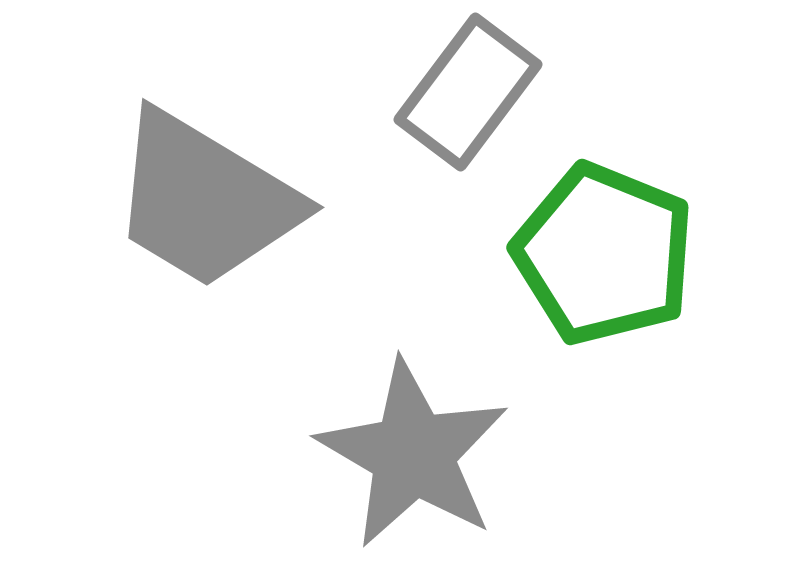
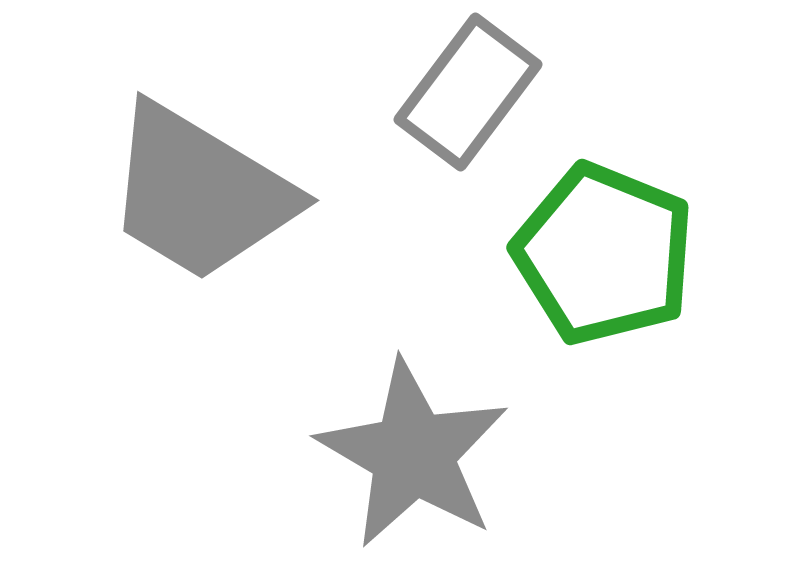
gray trapezoid: moved 5 px left, 7 px up
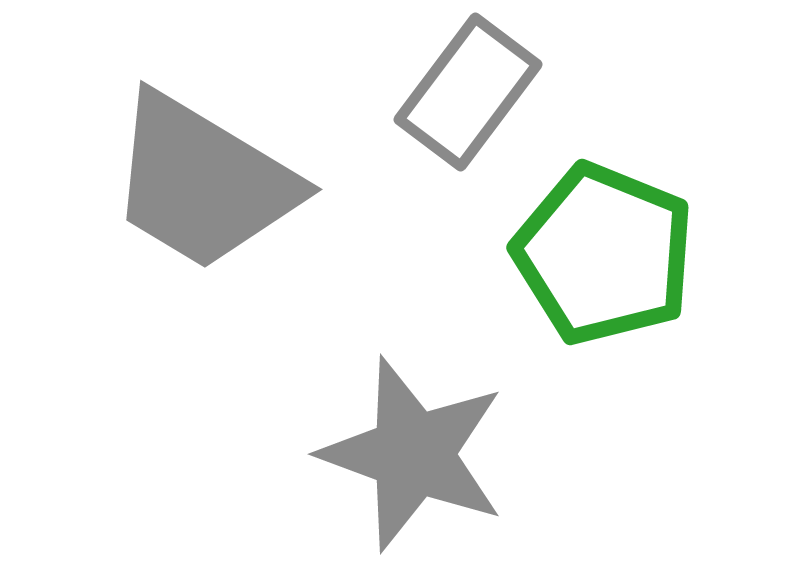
gray trapezoid: moved 3 px right, 11 px up
gray star: rotated 10 degrees counterclockwise
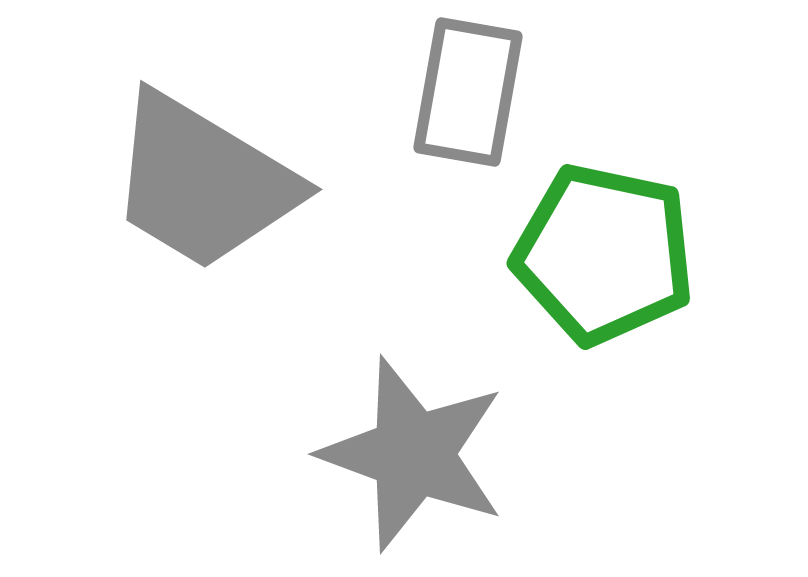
gray rectangle: rotated 27 degrees counterclockwise
green pentagon: rotated 10 degrees counterclockwise
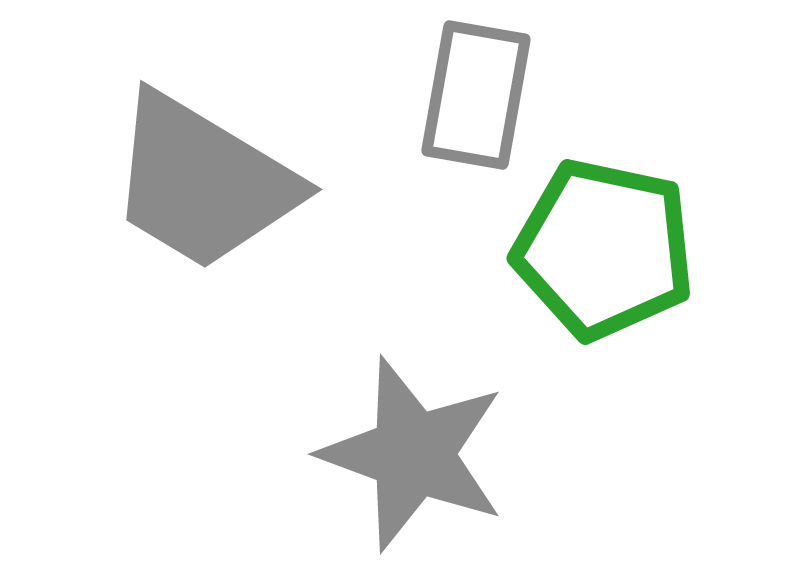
gray rectangle: moved 8 px right, 3 px down
green pentagon: moved 5 px up
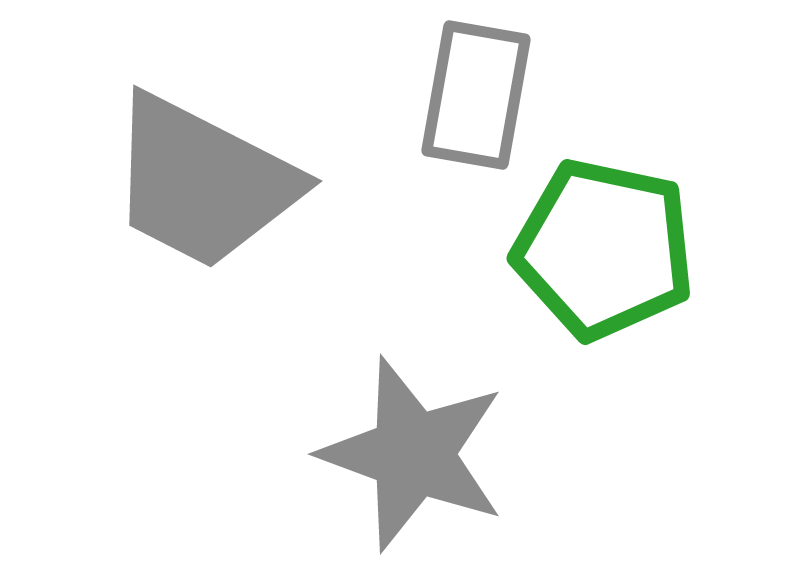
gray trapezoid: rotated 4 degrees counterclockwise
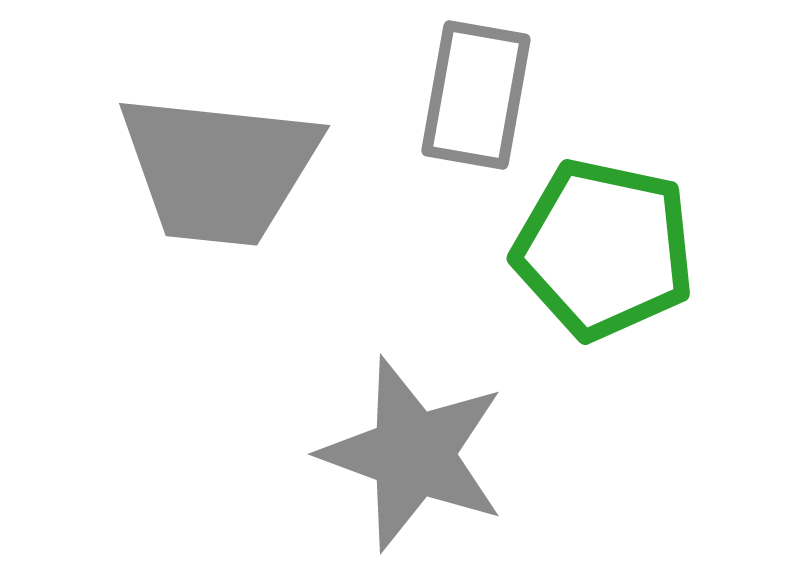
gray trapezoid: moved 16 px right, 13 px up; rotated 21 degrees counterclockwise
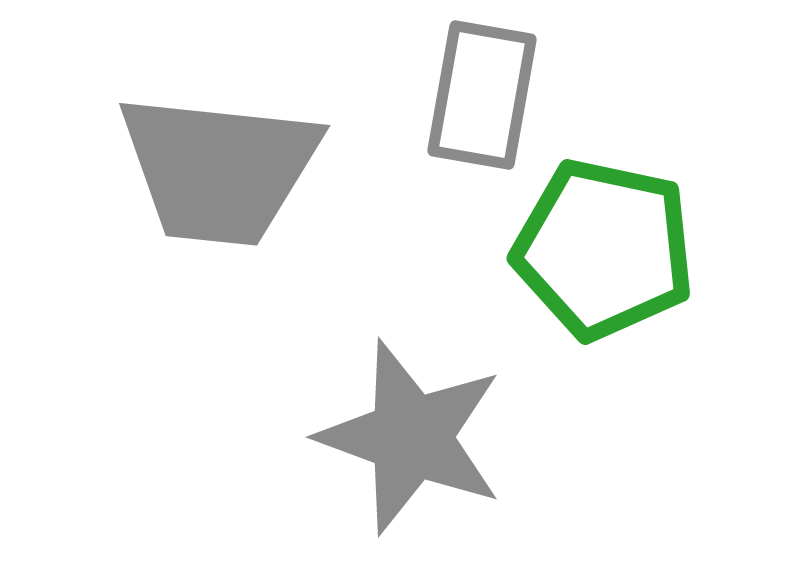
gray rectangle: moved 6 px right
gray star: moved 2 px left, 17 px up
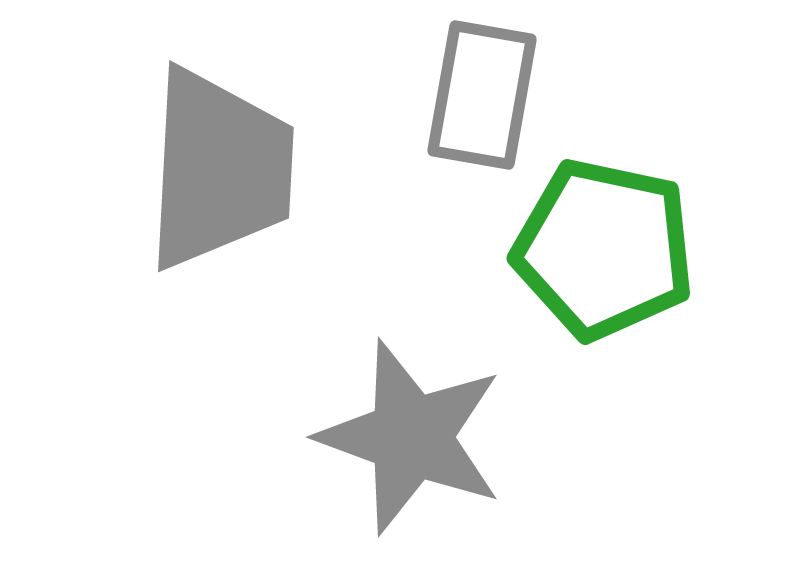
gray trapezoid: rotated 93 degrees counterclockwise
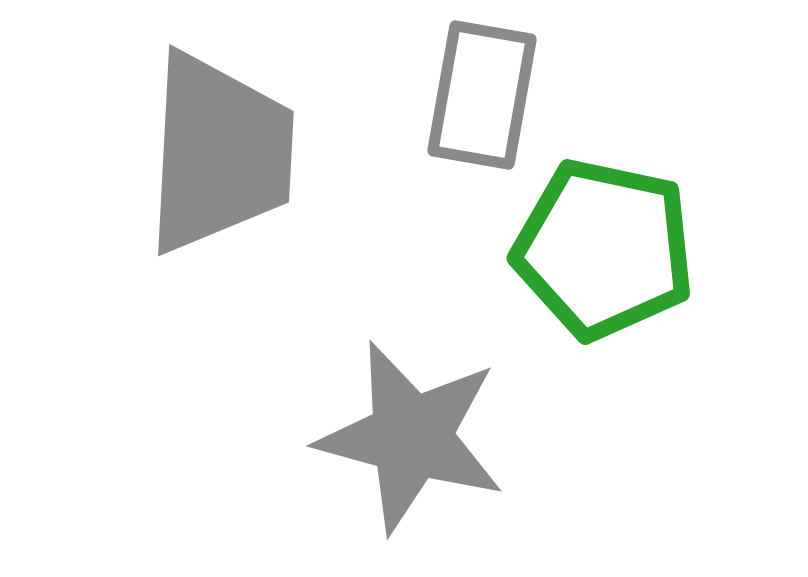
gray trapezoid: moved 16 px up
gray star: rotated 5 degrees counterclockwise
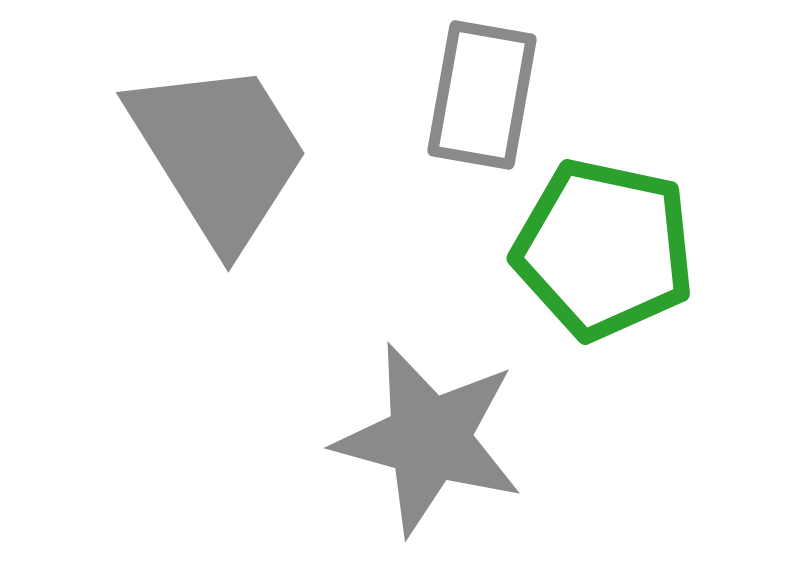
gray trapezoid: rotated 35 degrees counterclockwise
gray star: moved 18 px right, 2 px down
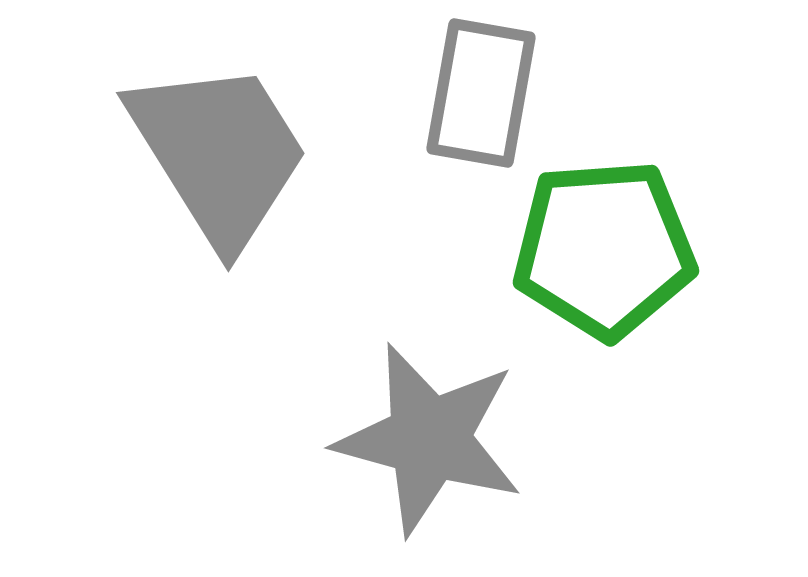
gray rectangle: moved 1 px left, 2 px up
green pentagon: rotated 16 degrees counterclockwise
